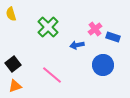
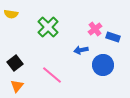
yellow semicircle: rotated 64 degrees counterclockwise
blue arrow: moved 4 px right, 5 px down
black square: moved 2 px right, 1 px up
orange triangle: moved 2 px right; rotated 32 degrees counterclockwise
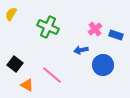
yellow semicircle: rotated 112 degrees clockwise
green cross: rotated 20 degrees counterclockwise
blue rectangle: moved 3 px right, 2 px up
black square: moved 1 px down; rotated 14 degrees counterclockwise
orange triangle: moved 10 px right, 1 px up; rotated 40 degrees counterclockwise
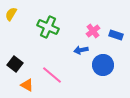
pink cross: moved 2 px left, 2 px down
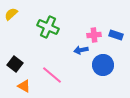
yellow semicircle: rotated 16 degrees clockwise
pink cross: moved 1 px right, 4 px down; rotated 32 degrees clockwise
orange triangle: moved 3 px left, 1 px down
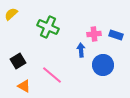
pink cross: moved 1 px up
blue arrow: rotated 96 degrees clockwise
black square: moved 3 px right, 3 px up; rotated 21 degrees clockwise
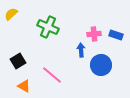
blue circle: moved 2 px left
